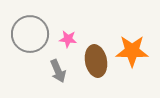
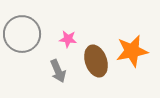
gray circle: moved 8 px left
orange star: rotated 12 degrees counterclockwise
brown ellipse: rotated 8 degrees counterclockwise
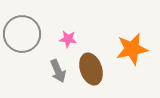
orange star: moved 2 px up
brown ellipse: moved 5 px left, 8 px down
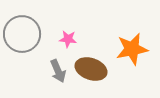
brown ellipse: rotated 52 degrees counterclockwise
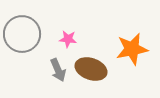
gray arrow: moved 1 px up
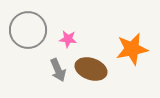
gray circle: moved 6 px right, 4 px up
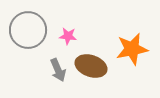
pink star: moved 3 px up
brown ellipse: moved 3 px up
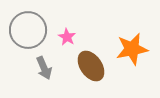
pink star: moved 1 px left, 1 px down; rotated 24 degrees clockwise
brown ellipse: rotated 36 degrees clockwise
gray arrow: moved 14 px left, 2 px up
